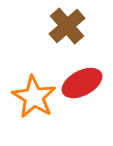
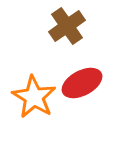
brown cross: rotated 6 degrees clockwise
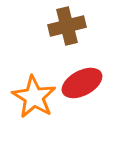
brown cross: rotated 21 degrees clockwise
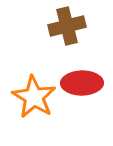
red ellipse: rotated 27 degrees clockwise
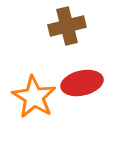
red ellipse: rotated 12 degrees counterclockwise
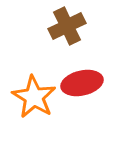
brown cross: rotated 12 degrees counterclockwise
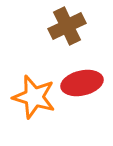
orange star: rotated 15 degrees counterclockwise
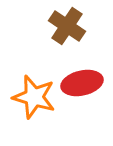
brown cross: rotated 30 degrees counterclockwise
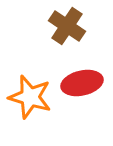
orange star: moved 4 px left
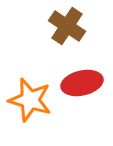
orange star: moved 3 px down
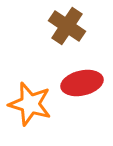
orange star: moved 4 px down
